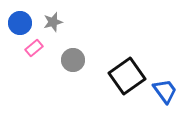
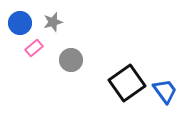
gray circle: moved 2 px left
black square: moved 7 px down
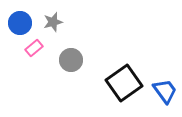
black square: moved 3 px left
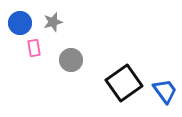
pink rectangle: rotated 60 degrees counterclockwise
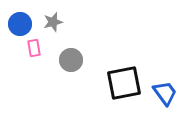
blue circle: moved 1 px down
black square: rotated 24 degrees clockwise
blue trapezoid: moved 2 px down
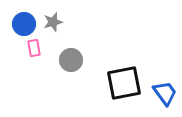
blue circle: moved 4 px right
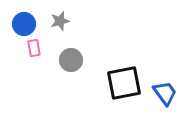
gray star: moved 7 px right, 1 px up
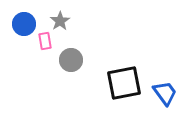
gray star: rotated 18 degrees counterclockwise
pink rectangle: moved 11 px right, 7 px up
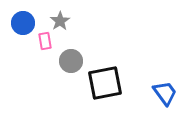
blue circle: moved 1 px left, 1 px up
gray circle: moved 1 px down
black square: moved 19 px left
